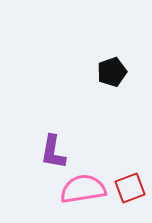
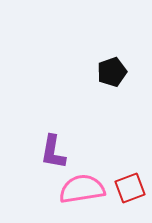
pink semicircle: moved 1 px left
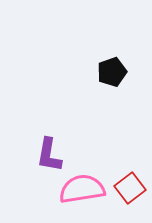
purple L-shape: moved 4 px left, 3 px down
red square: rotated 16 degrees counterclockwise
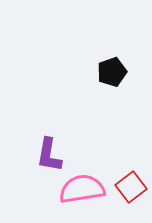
red square: moved 1 px right, 1 px up
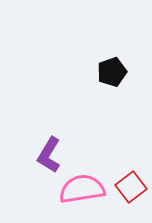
purple L-shape: rotated 21 degrees clockwise
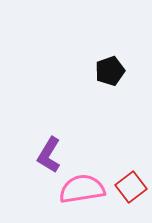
black pentagon: moved 2 px left, 1 px up
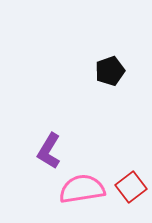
purple L-shape: moved 4 px up
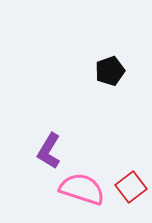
pink semicircle: rotated 27 degrees clockwise
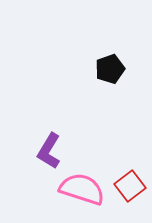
black pentagon: moved 2 px up
red square: moved 1 px left, 1 px up
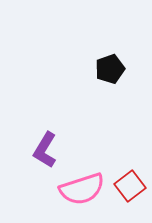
purple L-shape: moved 4 px left, 1 px up
pink semicircle: rotated 144 degrees clockwise
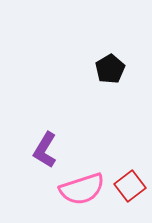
black pentagon: rotated 12 degrees counterclockwise
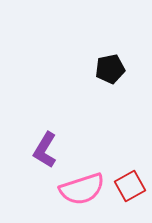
black pentagon: rotated 20 degrees clockwise
red square: rotated 8 degrees clockwise
